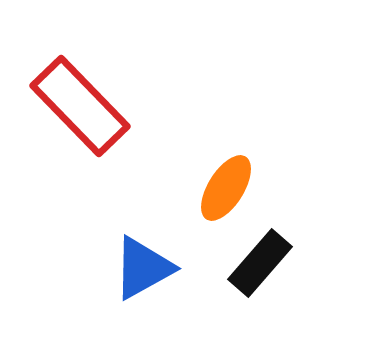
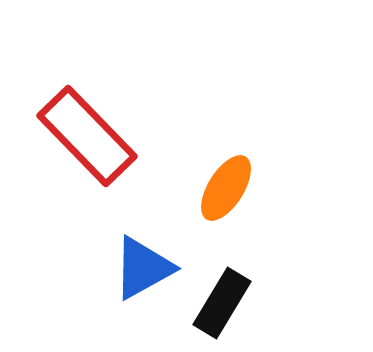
red rectangle: moved 7 px right, 30 px down
black rectangle: moved 38 px left, 40 px down; rotated 10 degrees counterclockwise
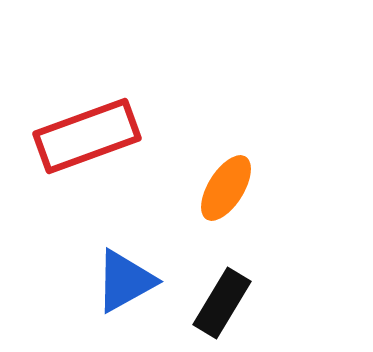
red rectangle: rotated 66 degrees counterclockwise
blue triangle: moved 18 px left, 13 px down
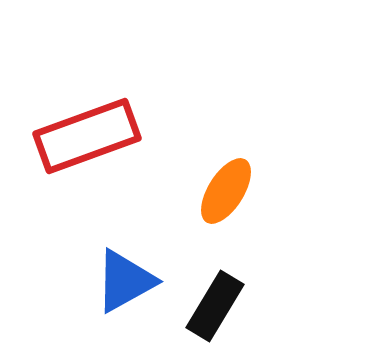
orange ellipse: moved 3 px down
black rectangle: moved 7 px left, 3 px down
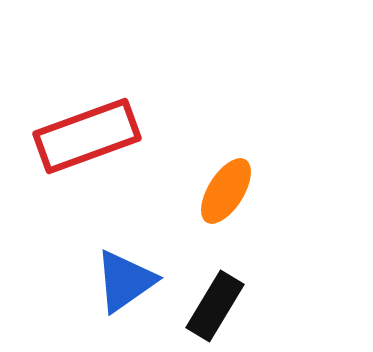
blue triangle: rotated 6 degrees counterclockwise
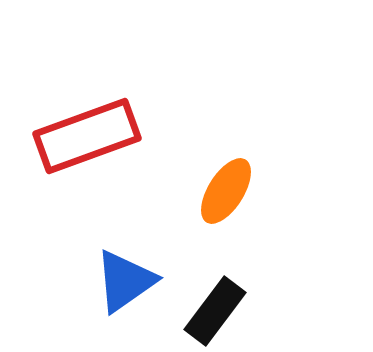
black rectangle: moved 5 px down; rotated 6 degrees clockwise
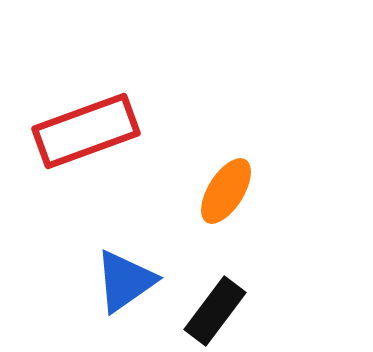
red rectangle: moved 1 px left, 5 px up
